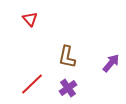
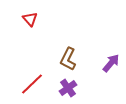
brown L-shape: moved 1 px right, 2 px down; rotated 15 degrees clockwise
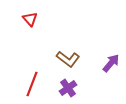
brown L-shape: rotated 80 degrees counterclockwise
red line: rotated 25 degrees counterclockwise
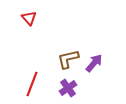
red triangle: moved 1 px left, 1 px up
brown L-shape: rotated 130 degrees clockwise
purple arrow: moved 17 px left
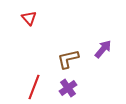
purple arrow: moved 9 px right, 14 px up
red line: moved 2 px right, 3 px down
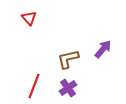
red line: moved 1 px up
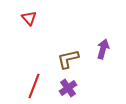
purple arrow: rotated 24 degrees counterclockwise
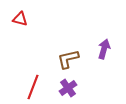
red triangle: moved 9 px left, 1 px down; rotated 35 degrees counterclockwise
purple arrow: moved 1 px right
red line: moved 1 px left, 1 px down
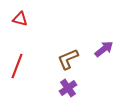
purple arrow: rotated 36 degrees clockwise
brown L-shape: rotated 10 degrees counterclockwise
red line: moved 16 px left, 21 px up
